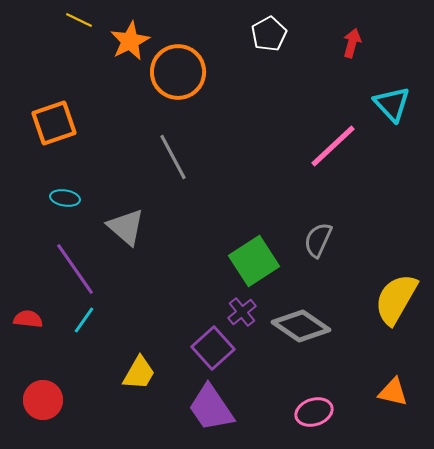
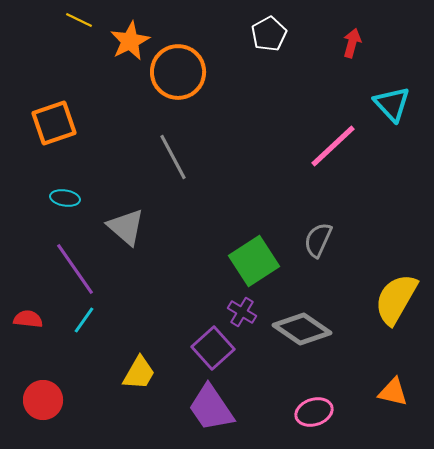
purple cross: rotated 20 degrees counterclockwise
gray diamond: moved 1 px right, 3 px down
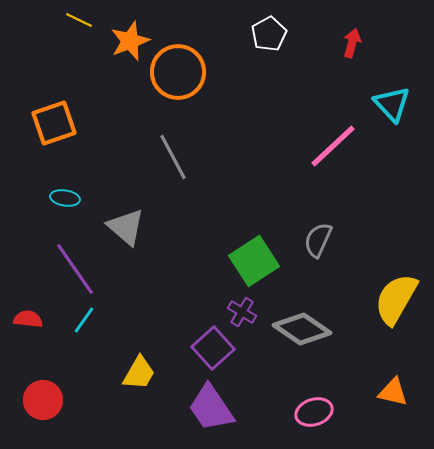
orange star: rotated 6 degrees clockwise
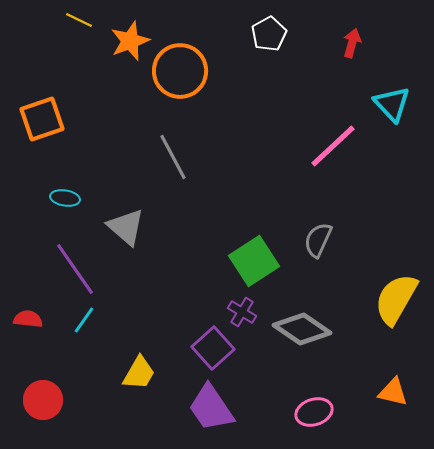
orange circle: moved 2 px right, 1 px up
orange square: moved 12 px left, 4 px up
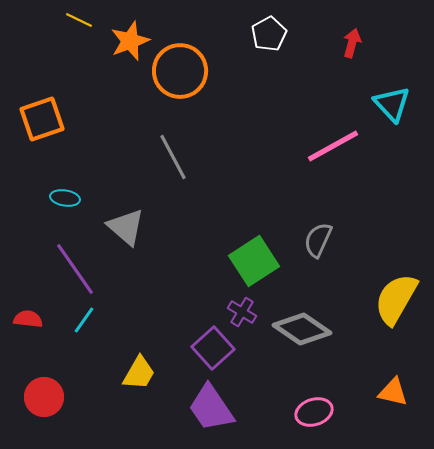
pink line: rotated 14 degrees clockwise
red circle: moved 1 px right, 3 px up
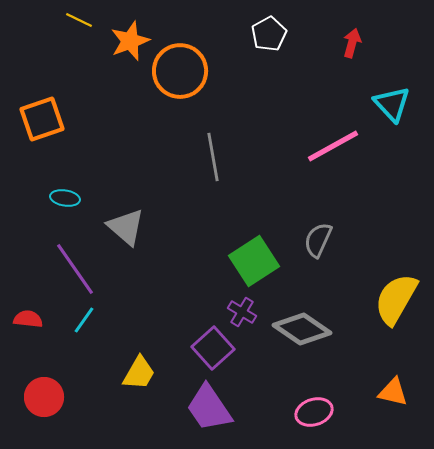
gray line: moved 40 px right; rotated 18 degrees clockwise
purple trapezoid: moved 2 px left
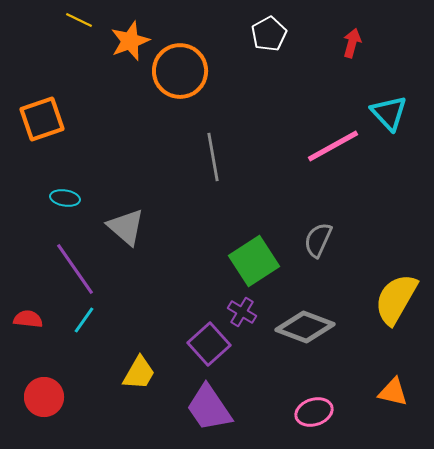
cyan triangle: moved 3 px left, 9 px down
gray diamond: moved 3 px right, 2 px up; rotated 14 degrees counterclockwise
purple square: moved 4 px left, 4 px up
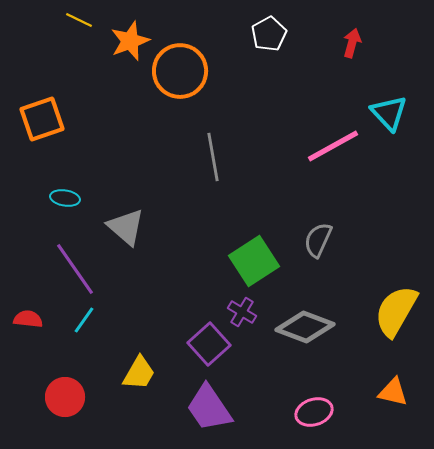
yellow semicircle: moved 12 px down
red circle: moved 21 px right
